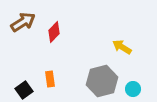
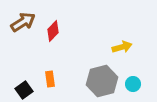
red diamond: moved 1 px left, 1 px up
yellow arrow: rotated 132 degrees clockwise
cyan circle: moved 5 px up
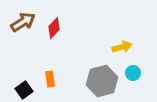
red diamond: moved 1 px right, 3 px up
cyan circle: moved 11 px up
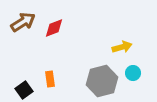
red diamond: rotated 25 degrees clockwise
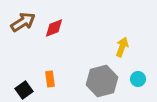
yellow arrow: rotated 54 degrees counterclockwise
cyan circle: moved 5 px right, 6 px down
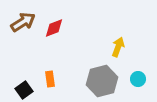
yellow arrow: moved 4 px left
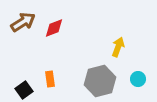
gray hexagon: moved 2 px left
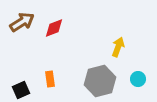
brown arrow: moved 1 px left
black square: moved 3 px left; rotated 12 degrees clockwise
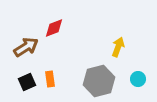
brown arrow: moved 4 px right, 25 px down
gray hexagon: moved 1 px left
black square: moved 6 px right, 8 px up
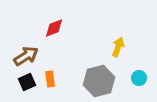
brown arrow: moved 9 px down
cyan circle: moved 1 px right, 1 px up
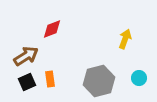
red diamond: moved 2 px left, 1 px down
yellow arrow: moved 7 px right, 8 px up
